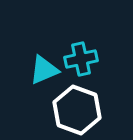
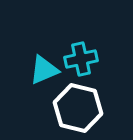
white hexagon: moved 1 px right, 2 px up; rotated 6 degrees counterclockwise
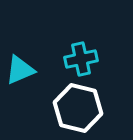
cyan triangle: moved 24 px left
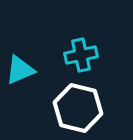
cyan cross: moved 4 px up
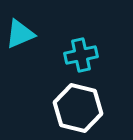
cyan triangle: moved 36 px up
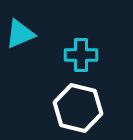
cyan cross: rotated 12 degrees clockwise
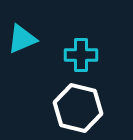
cyan triangle: moved 2 px right, 5 px down
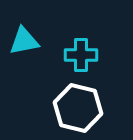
cyan triangle: moved 2 px right, 2 px down; rotated 12 degrees clockwise
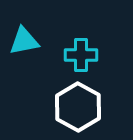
white hexagon: moved 1 px up; rotated 15 degrees clockwise
